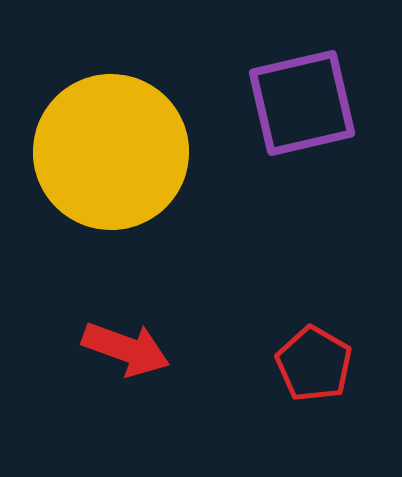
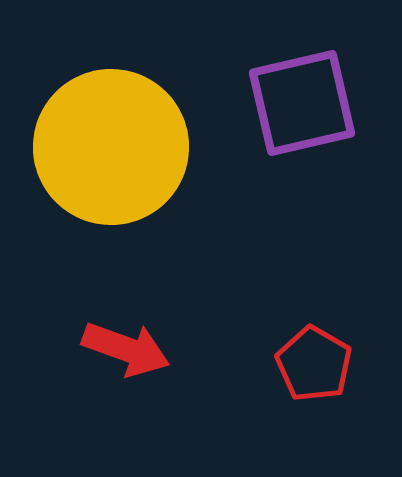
yellow circle: moved 5 px up
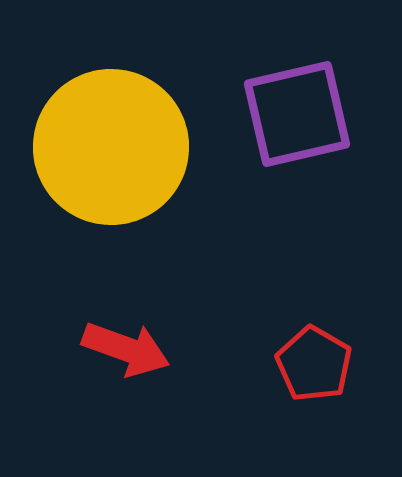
purple square: moved 5 px left, 11 px down
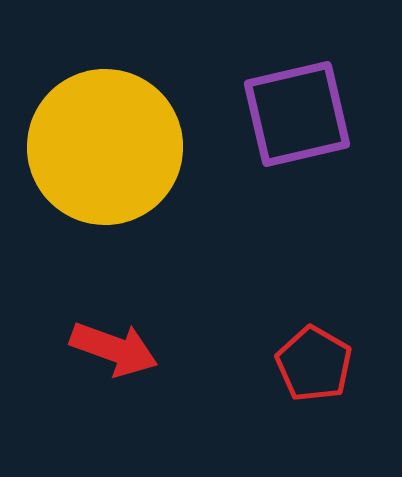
yellow circle: moved 6 px left
red arrow: moved 12 px left
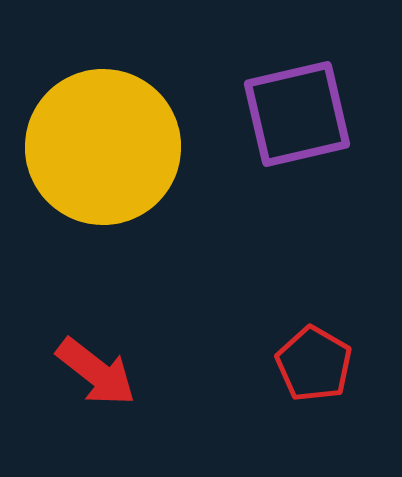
yellow circle: moved 2 px left
red arrow: moved 18 px left, 23 px down; rotated 18 degrees clockwise
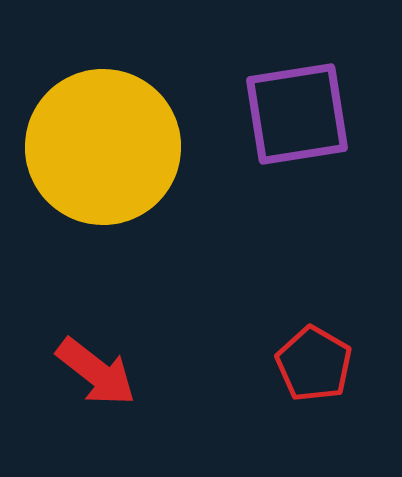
purple square: rotated 4 degrees clockwise
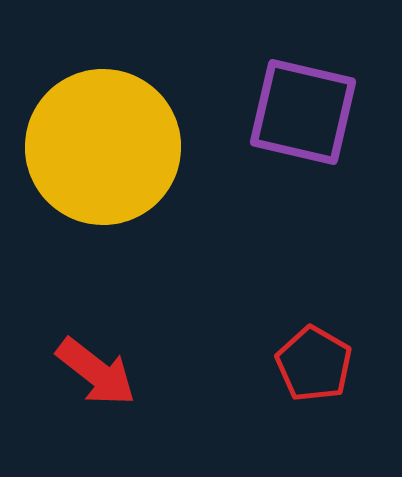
purple square: moved 6 px right, 2 px up; rotated 22 degrees clockwise
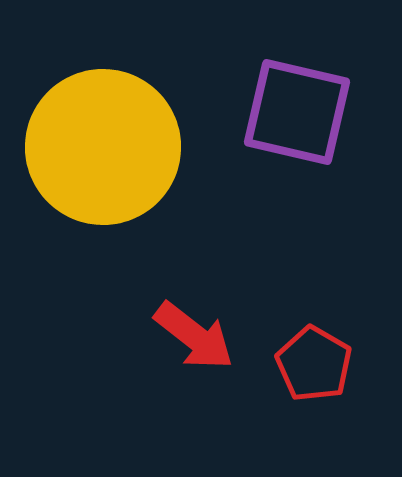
purple square: moved 6 px left
red arrow: moved 98 px right, 36 px up
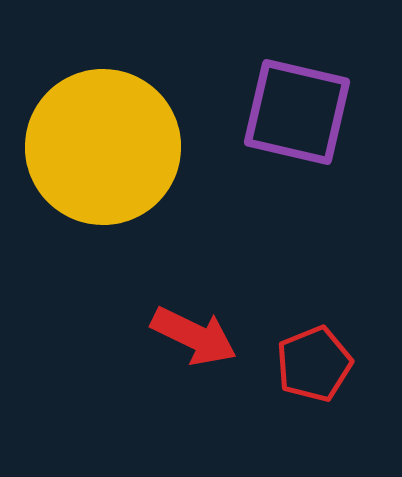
red arrow: rotated 12 degrees counterclockwise
red pentagon: rotated 20 degrees clockwise
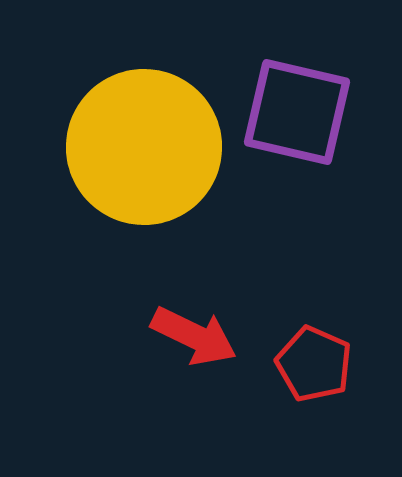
yellow circle: moved 41 px right
red pentagon: rotated 26 degrees counterclockwise
